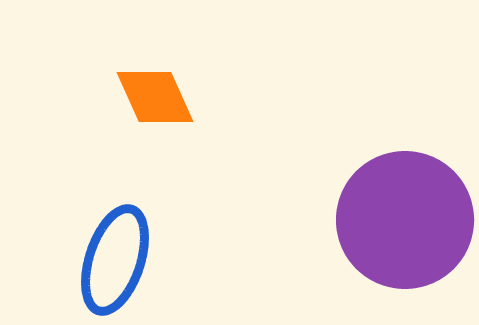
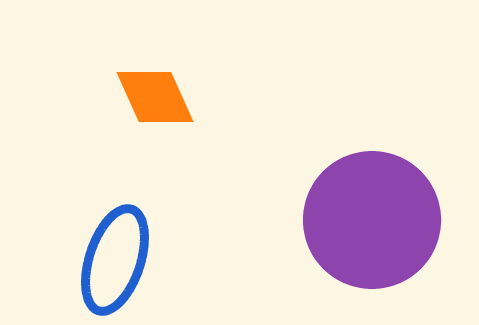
purple circle: moved 33 px left
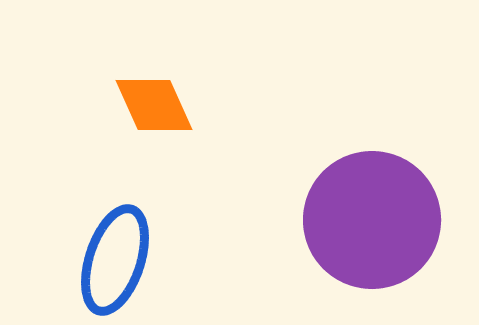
orange diamond: moved 1 px left, 8 px down
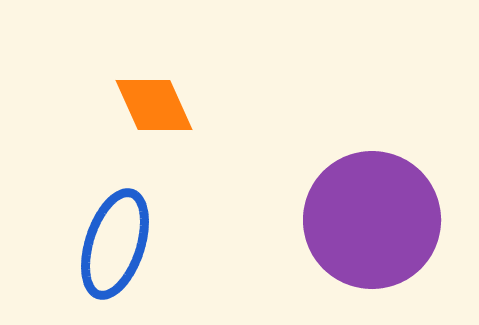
blue ellipse: moved 16 px up
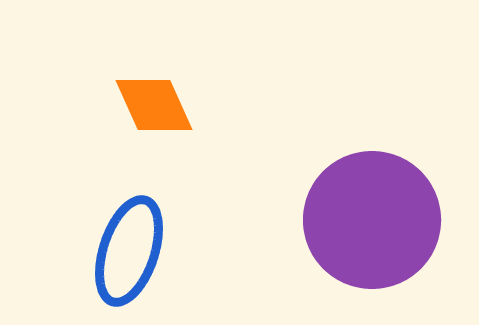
blue ellipse: moved 14 px right, 7 px down
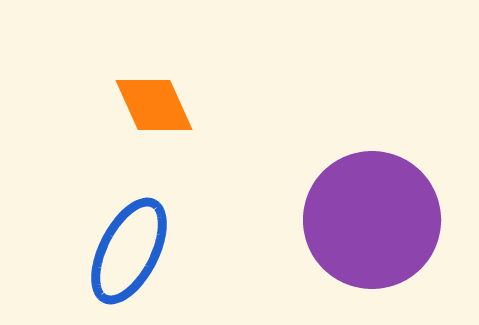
blue ellipse: rotated 9 degrees clockwise
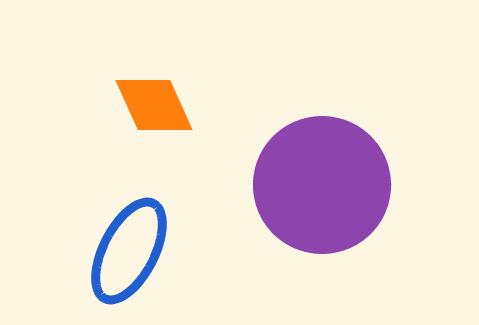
purple circle: moved 50 px left, 35 px up
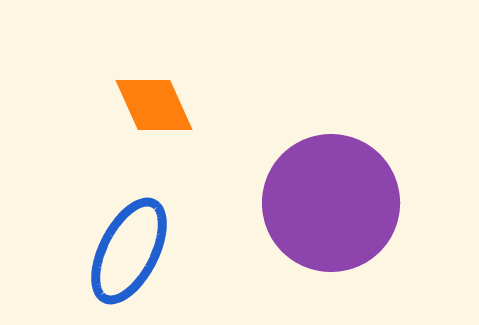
purple circle: moved 9 px right, 18 px down
